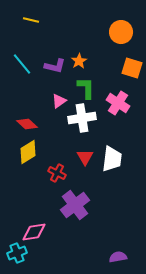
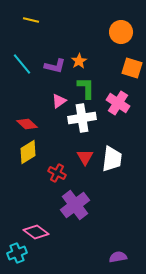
pink diamond: moved 2 px right; rotated 45 degrees clockwise
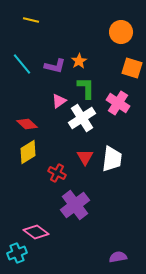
white cross: rotated 24 degrees counterclockwise
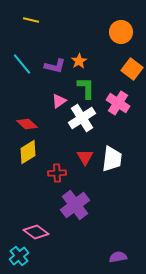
orange square: moved 1 px down; rotated 20 degrees clockwise
red cross: rotated 30 degrees counterclockwise
cyan cross: moved 2 px right, 3 px down; rotated 18 degrees counterclockwise
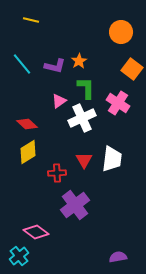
white cross: rotated 8 degrees clockwise
red triangle: moved 1 px left, 3 px down
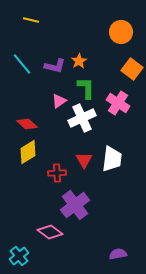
pink diamond: moved 14 px right
purple semicircle: moved 3 px up
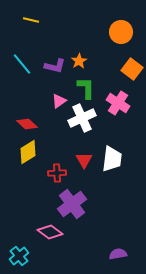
purple cross: moved 3 px left, 1 px up
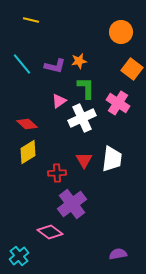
orange star: rotated 21 degrees clockwise
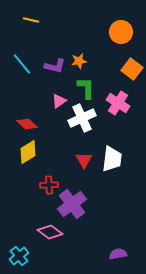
red cross: moved 8 px left, 12 px down
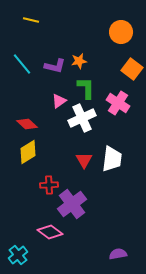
cyan cross: moved 1 px left, 1 px up
